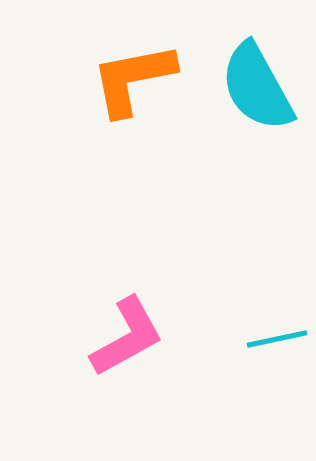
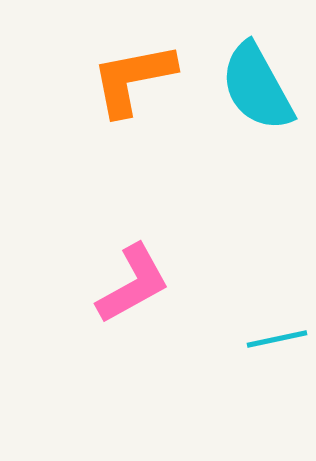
pink L-shape: moved 6 px right, 53 px up
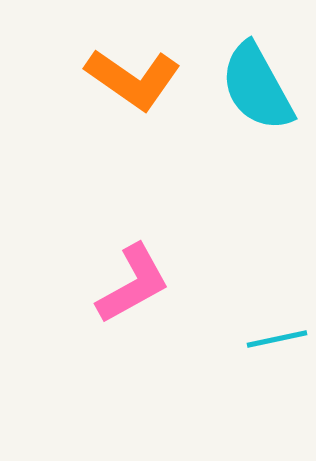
orange L-shape: rotated 134 degrees counterclockwise
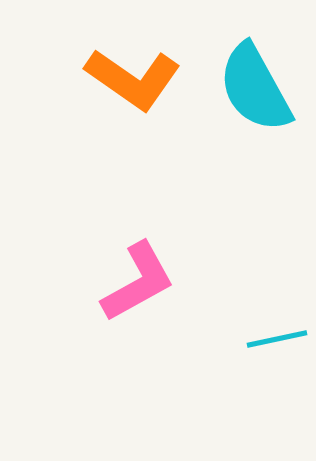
cyan semicircle: moved 2 px left, 1 px down
pink L-shape: moved 5 px right, 2 px up
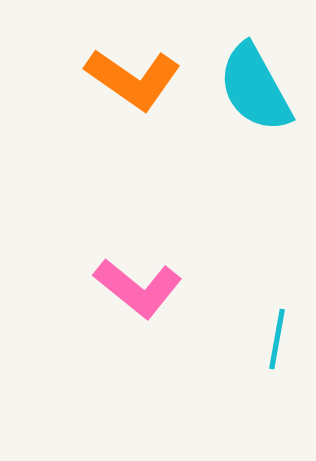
pink L-shape: moved 6 px down; rotated 68 degrees clockwise
cyan line: rotated 68 degrees counterclockwise
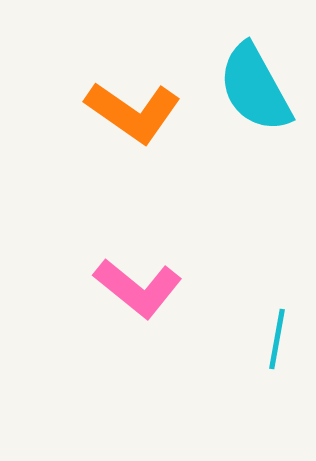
orange L-shape: moved 33 px down
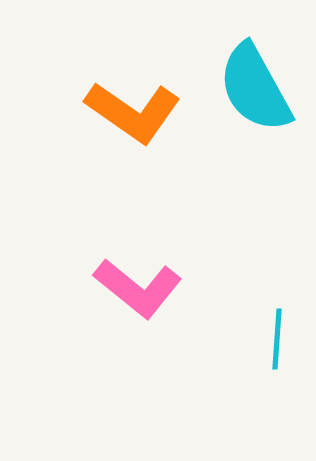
cyan line: rotated 6 degrees counterclockwise
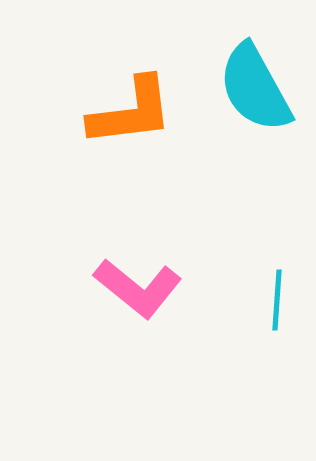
orange L-shape: moved 2 px left; rotated 42 degrees counterclockwise
cyan line: moved 39 px up
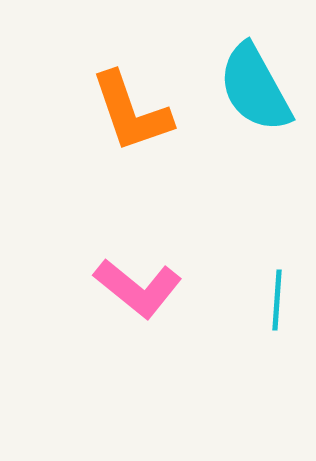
orange L-shape: rotated 78 degrees clockwise
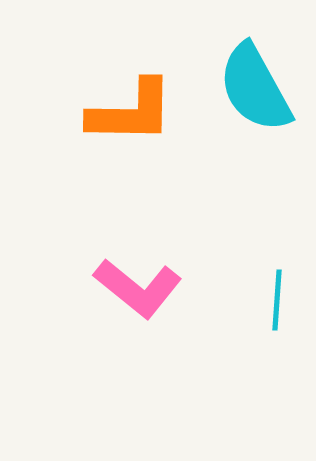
orange L-shape: rotated 70 degrees counterclockwise
